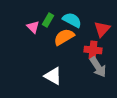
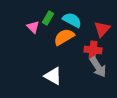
green rectangle: moved 2 px up
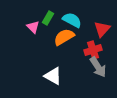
red cross: rotated 24 degrees counterclockwise
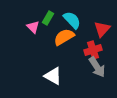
cyan semicircle: rotated 18 degrees clockwise
gray arrow: moved 1 px left
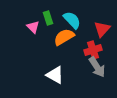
green rectangle: rotated 48 degrees counterclockwise
white triangle: moved 2 px right, 1 px up
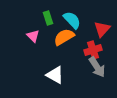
pink triangle: moved 9 px down
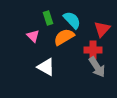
red cross: rotated 18 degrees clockwise
white triangle: moved 9 px left, 8 px up
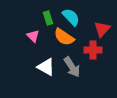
cyan semicircle: moved 1 px left, 3 px up
orange semicircle: rotated 115 degrees counterclockwise
gray arrow: moved 25 px left
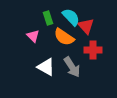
red triangle: moved 16 px left, 3 px up; rotated 24 degrees counterclockwise
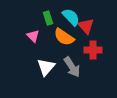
white triangle: rotated 42 degrees clockwise
